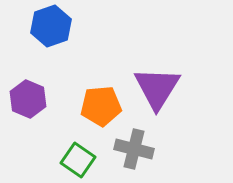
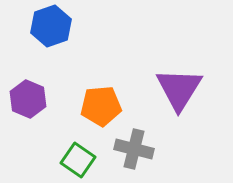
purple triangle: moved 22 px right, 1 px down
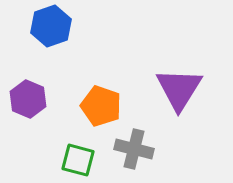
orange pentagon: rotated 24 degrees clockwise
green square: rotated 20 degrees counterclockwise
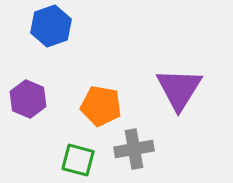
orange pentagon: rotated 9 degrees counterclockwise
gray cross: rotated 24 degrees counterclockwise
